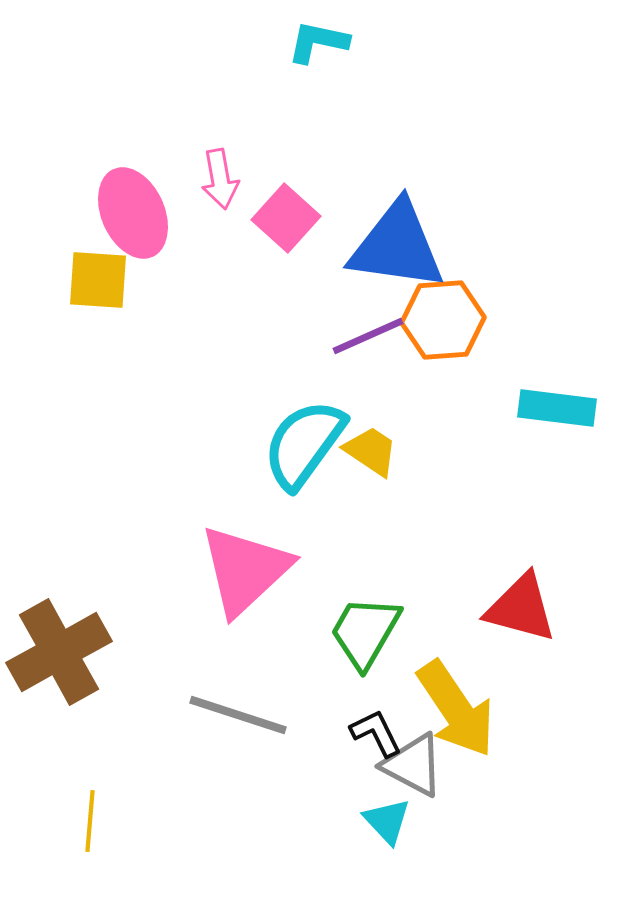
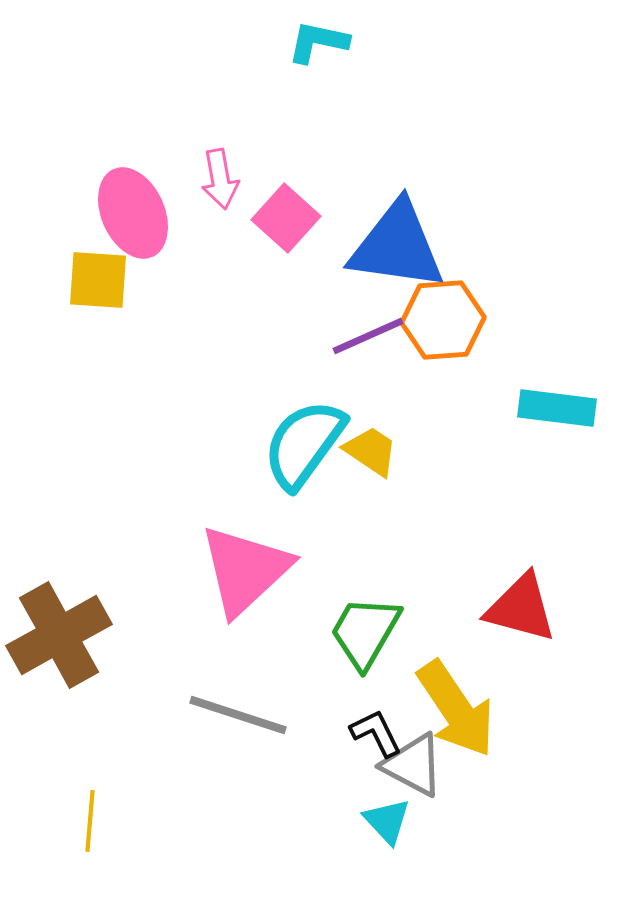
brown cross: moved 17 px up
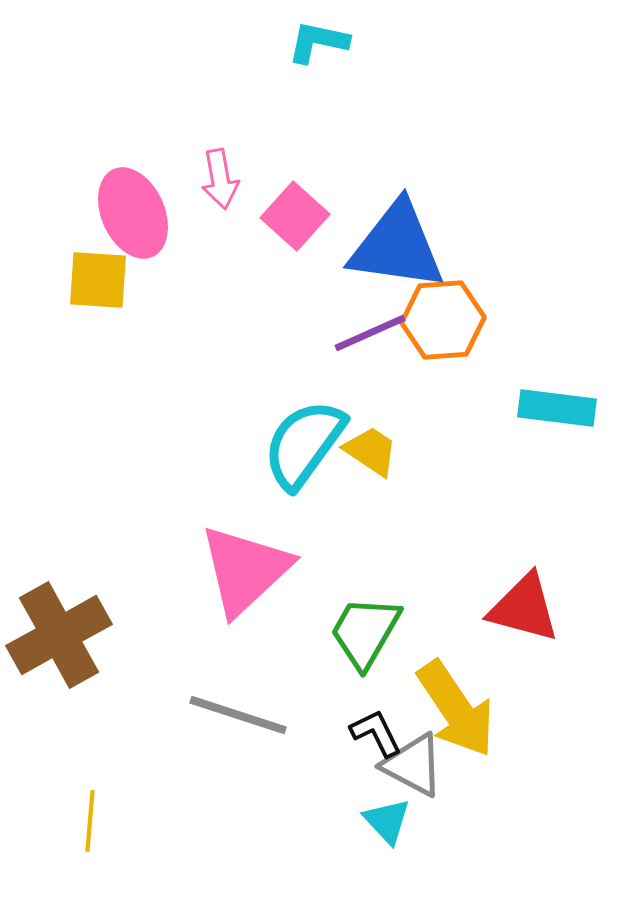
pink square: moved 9 px right, 2 px up
purple line: moved 2 px right, 3 px up
red triangle: moved 3 px right
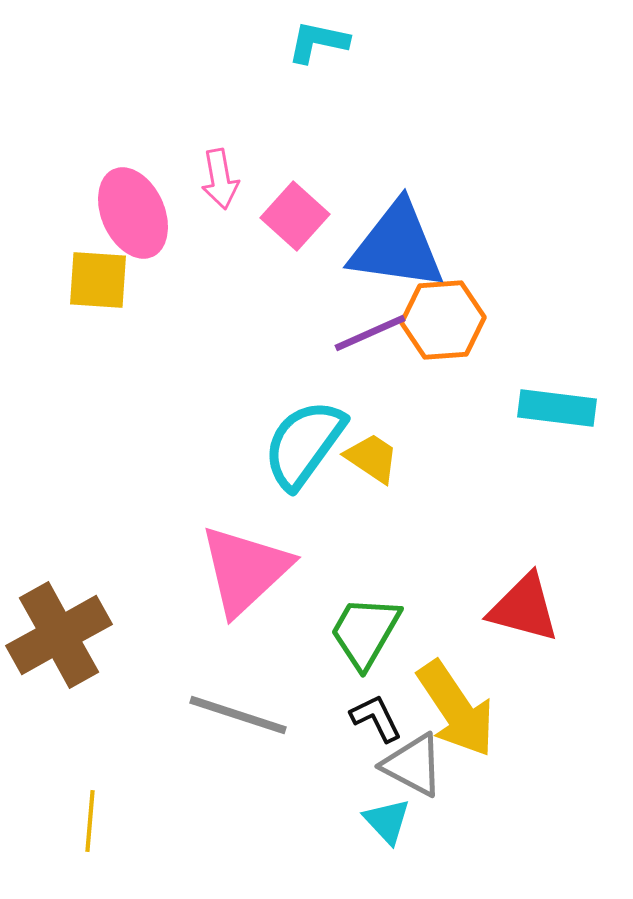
yellow trapezoid: moved 1 px right, 7 px down
black L-shape: moved 15 px up
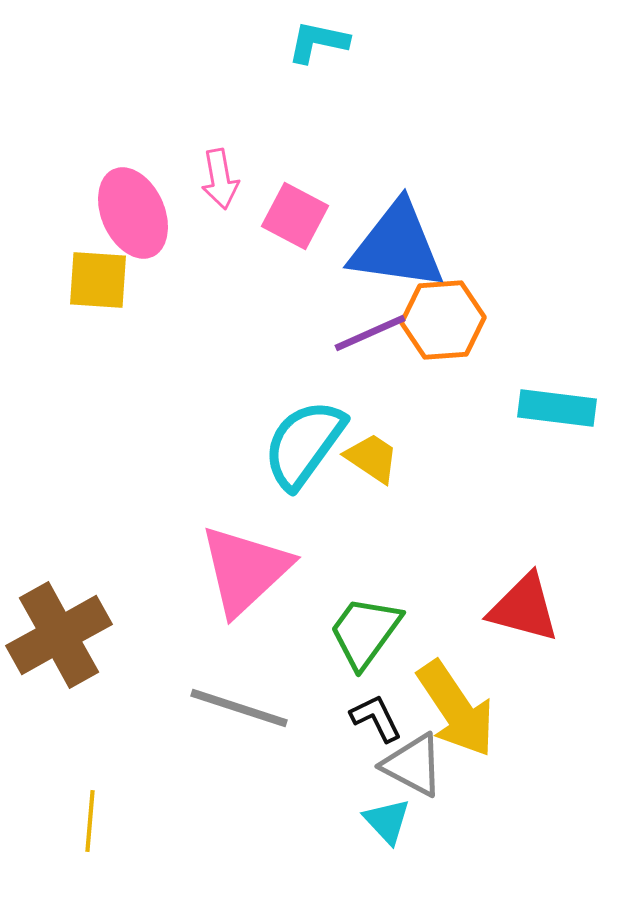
pink square: rotated 14 degrees counterclockwise
green trapezoid: rotated 6 degrees clockwise
gray line: moved 1 px right, 7 px up
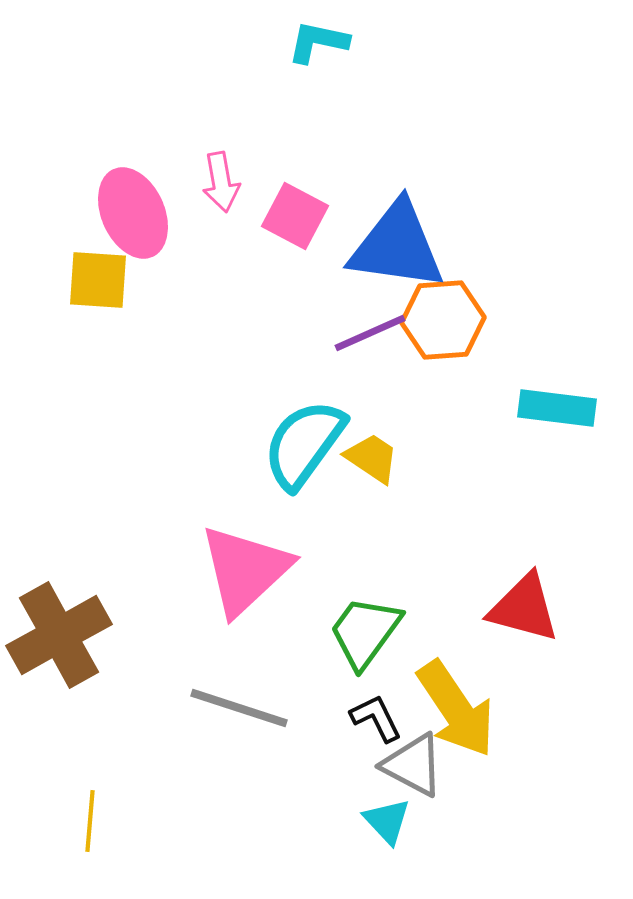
pink arrow: moved 1 px right, 3 px down
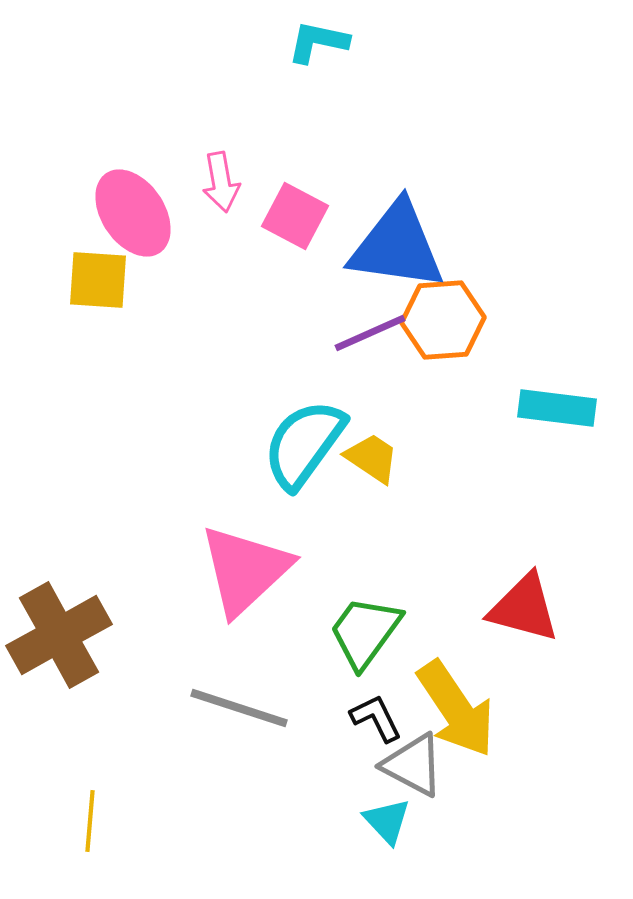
pink ellipse: rotated 10 degrees counterclockwise
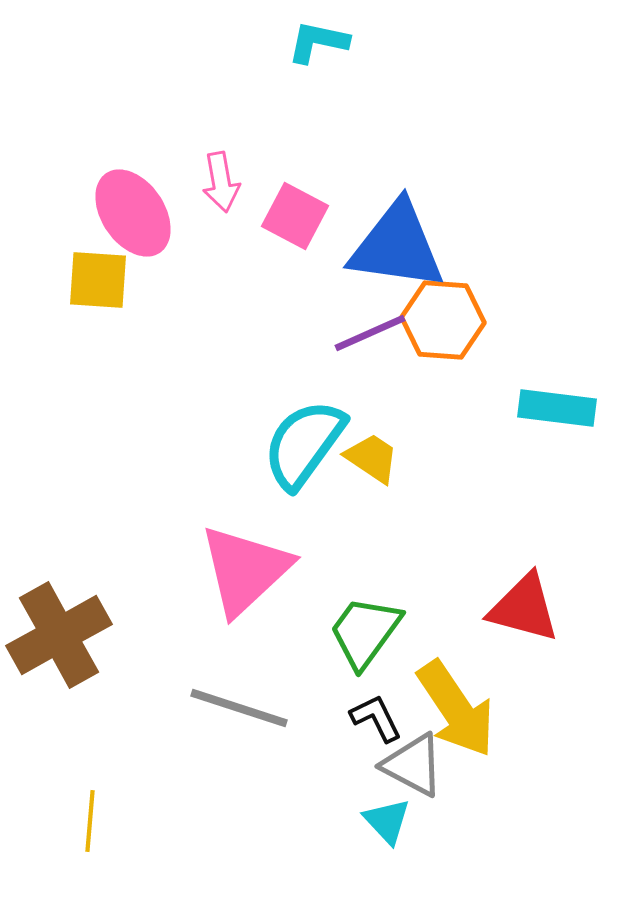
orange hexagon: rotated 8 degrees clockwise
